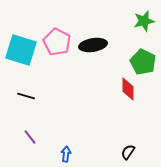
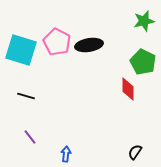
black ellipse: moved 4 px left
black semicircle: moved 7 px right
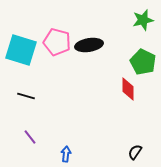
green star: moved 1 px left, 1 px up
pink pentagon: rotated 12 degrees counterclockwise
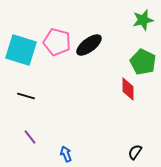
black ellipse: rotated 28 degrees counterclockwise
blue arrow: rotated 28 degrees counterclockwise
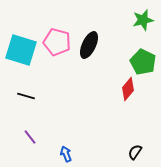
black ellipse: rotated 28 degrees counterclockwise
red diamond: rotated 40 degrees clockwise
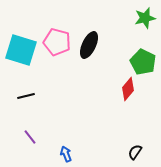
green star: moved 2 px right, 2 px up
black line: rotated 30 degrees counterclockwise
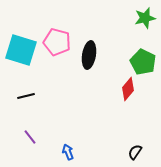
black ellipse: moved 10 px down; rotated 16 degrees counterclockwise
blue arrow: moved 2 px right, 2 px up
